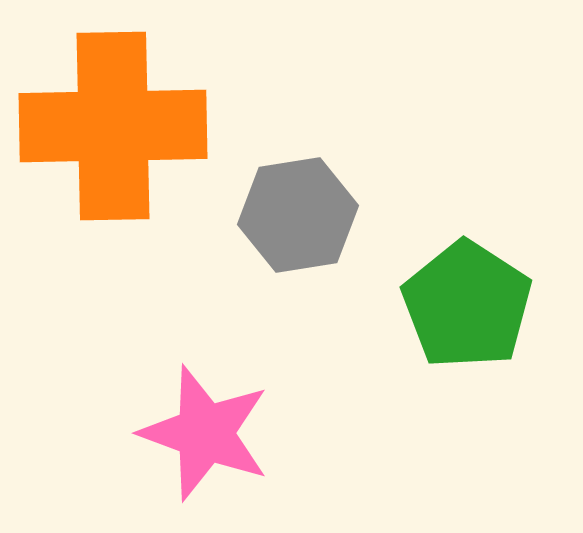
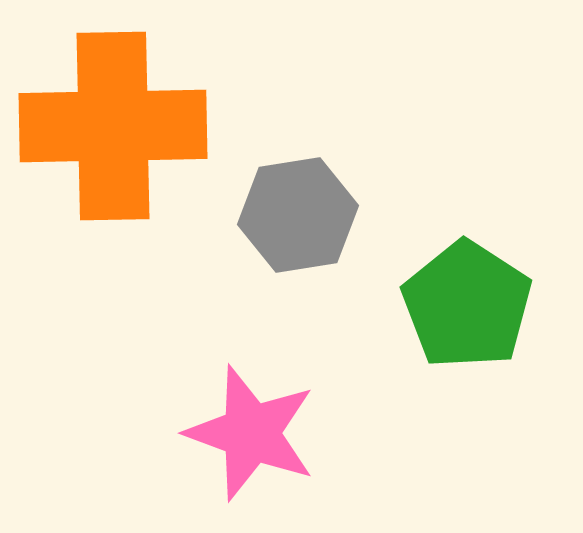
pink star: moved 46 px right
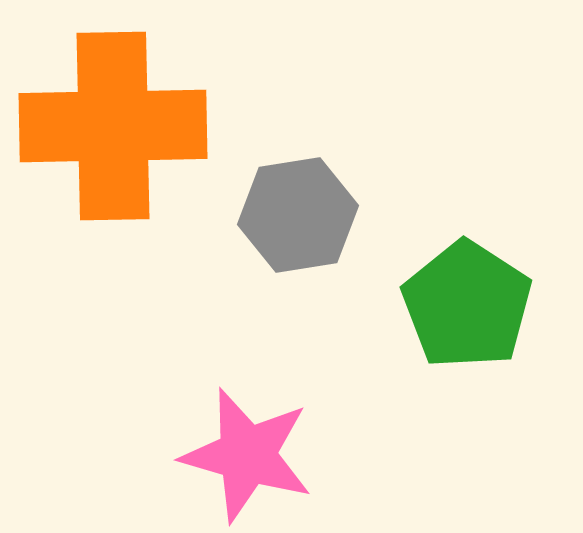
pink star: moved 4 px left, 22 px down; rotated 4 degrees counterclockwise
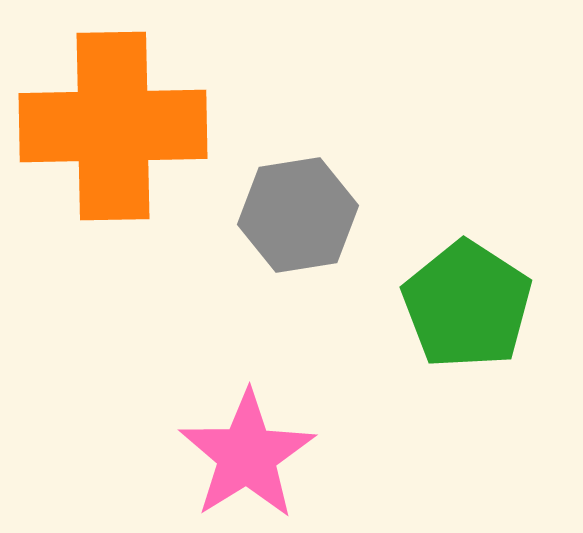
pink star: rotated 24 degrees clockwise
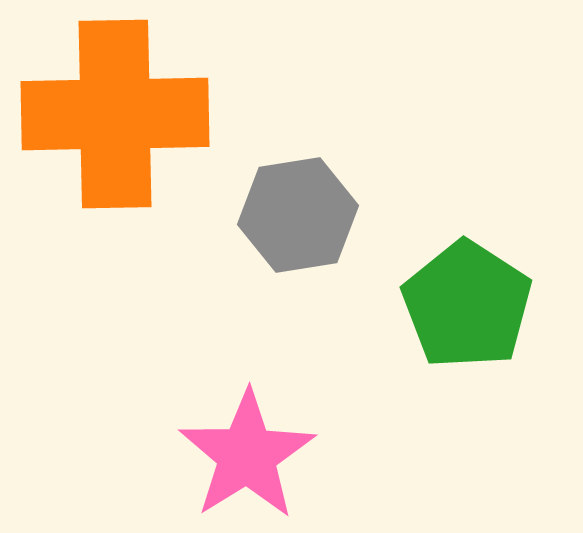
orange cross: moved 2 px right, 12 px up
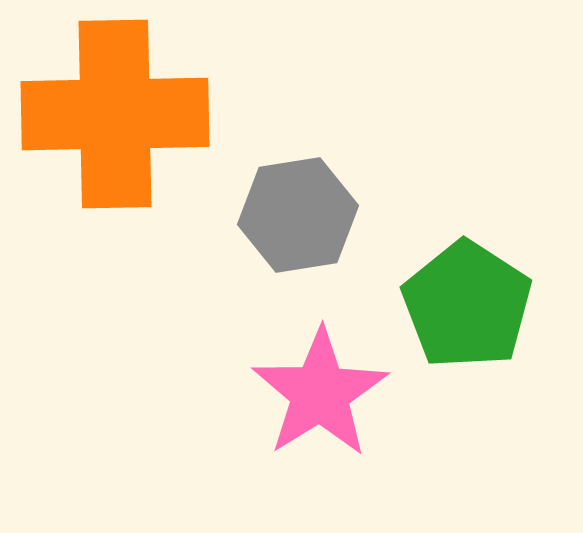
pink star: moved 73 px right, 62 px up
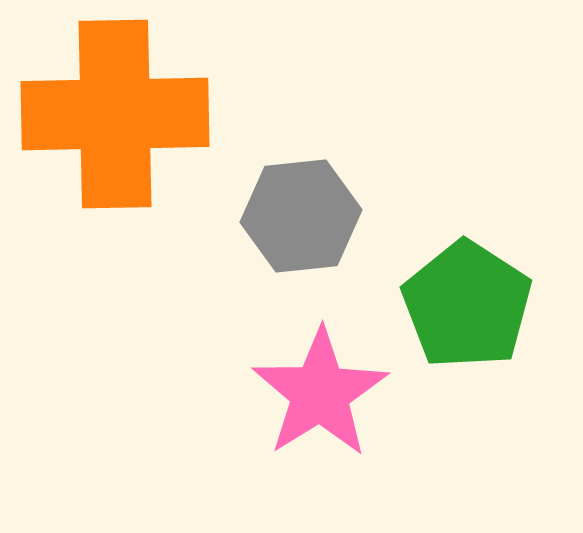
gray hexagon: moved 3 px right, 1 px down; rotated 3 degrees clockwise
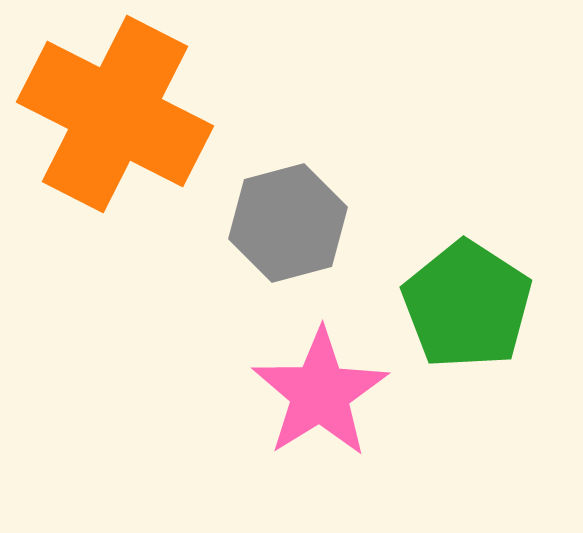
orange cross: rotated 28 degrees clockwise
gray hexagon: moved 13 px left, 7 px down; rotated 9 degrees counterclockwise
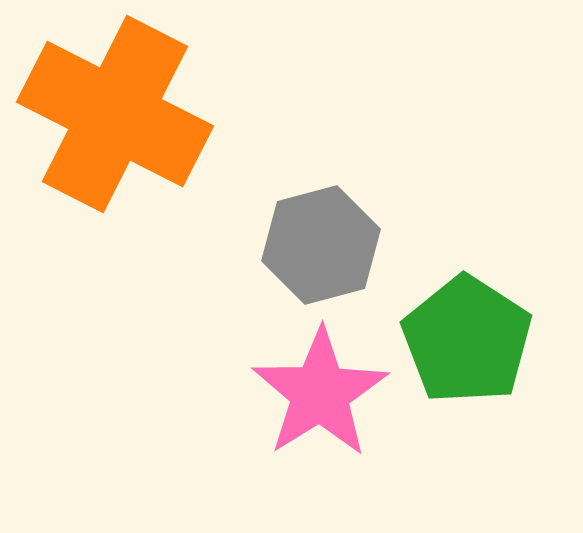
gray hexagon: moved 33 px right, 22 px down
green pentagon: moved 35 px down
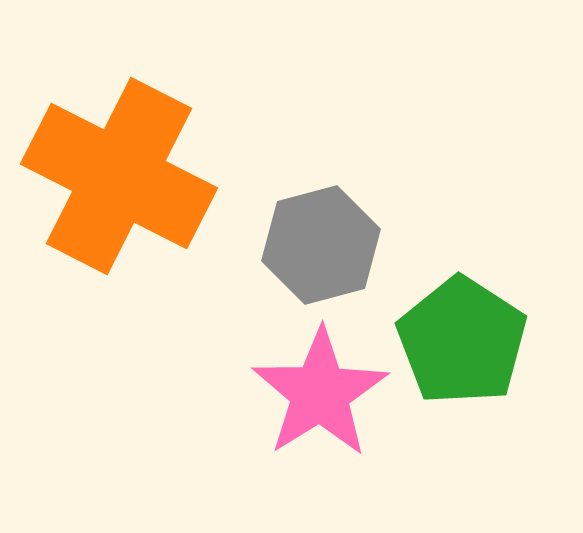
orange cross: moved 4 px right, 62 px down
green pentagon: moved 5 px left, 1 px down
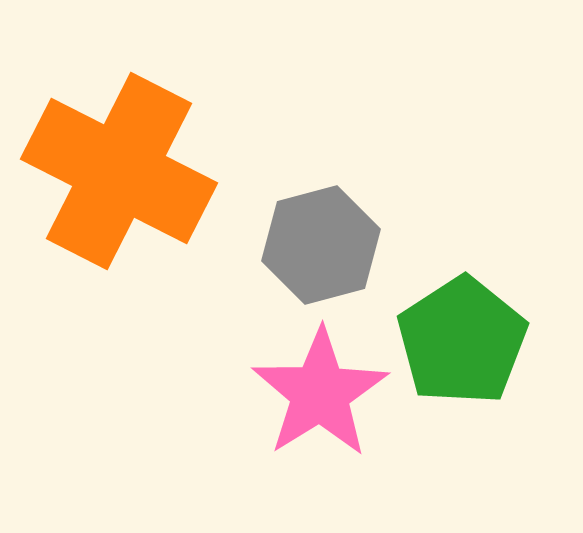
orange cross: moved 5 px up
green pentagon: rotated 6 degrees clockwise
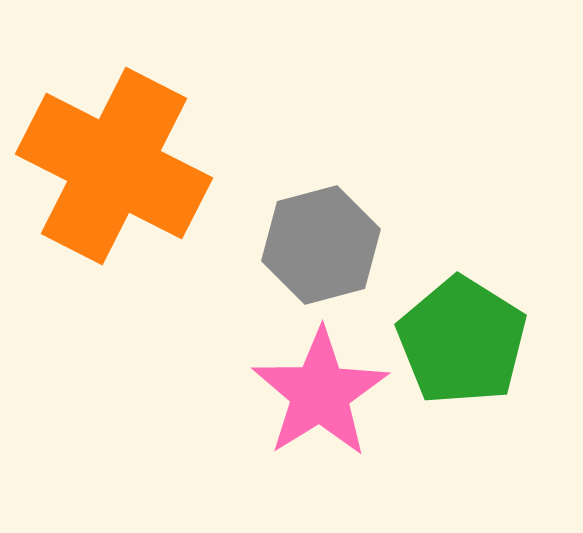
orange cross: moved 5 px left, 5 px up
green pentagon: rotated 7 degrees counterclockwise
